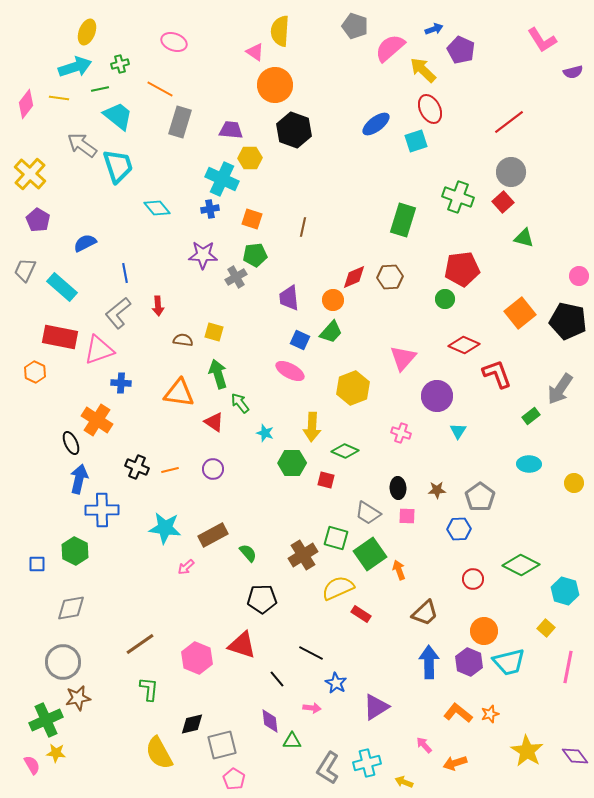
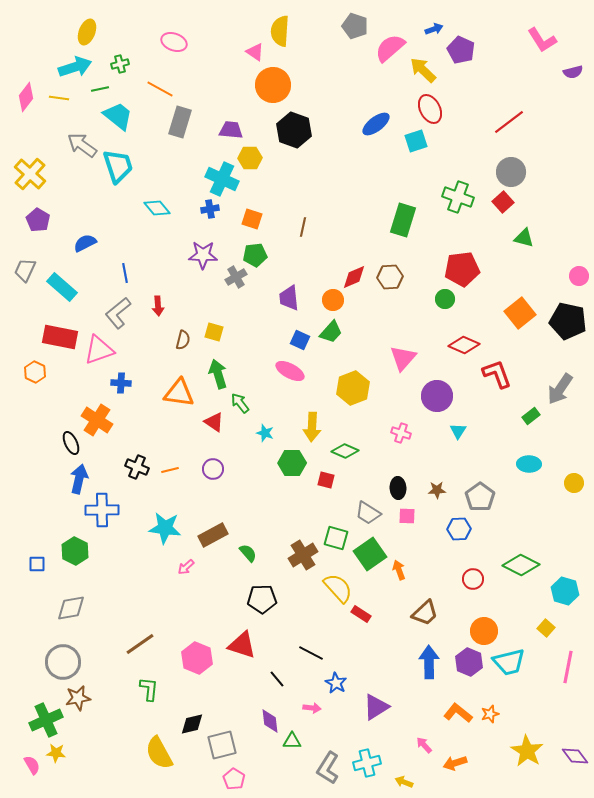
orange circle at (275, 85): moved 2 px left
pink diamond at (26, 104): moved 7 px up
brown semicircle at (183, 340): rotated 96 degrees clockwise
yellow semicircle at (338, 588): rotated 72 degrees clockwise
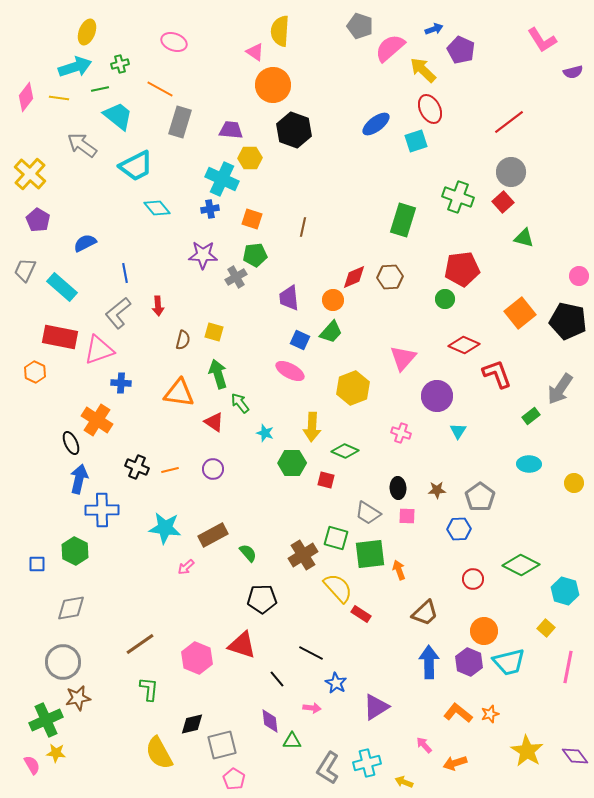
gray pentagon at (355, 26): moved 5 px right
cyan trapezoid at (118, 166): moved 18 px right; rotated 81 degrees clockwise
green square at (370, 554): rotated 28 degrees clockwise
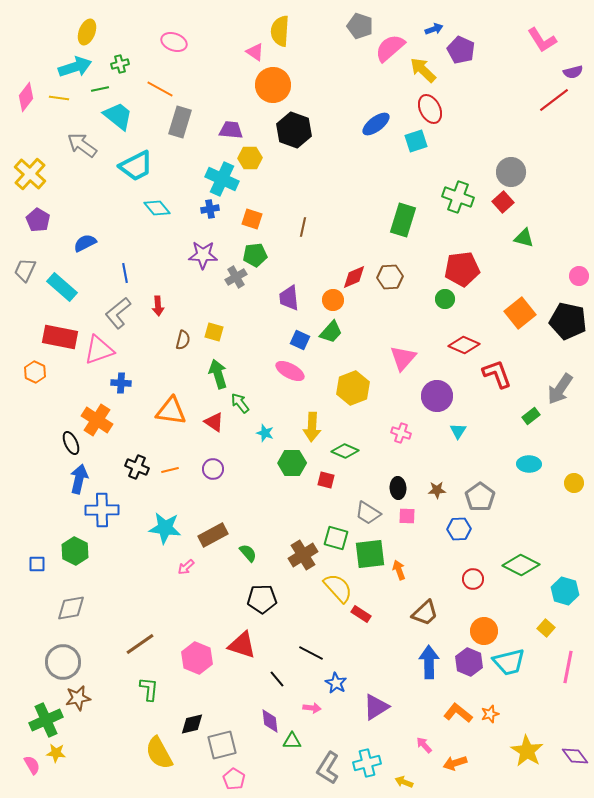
red line at (509, 122): moved 45 px right, 22 px up
orange triangle at (179, 393): moved 8 px left, 18 px down
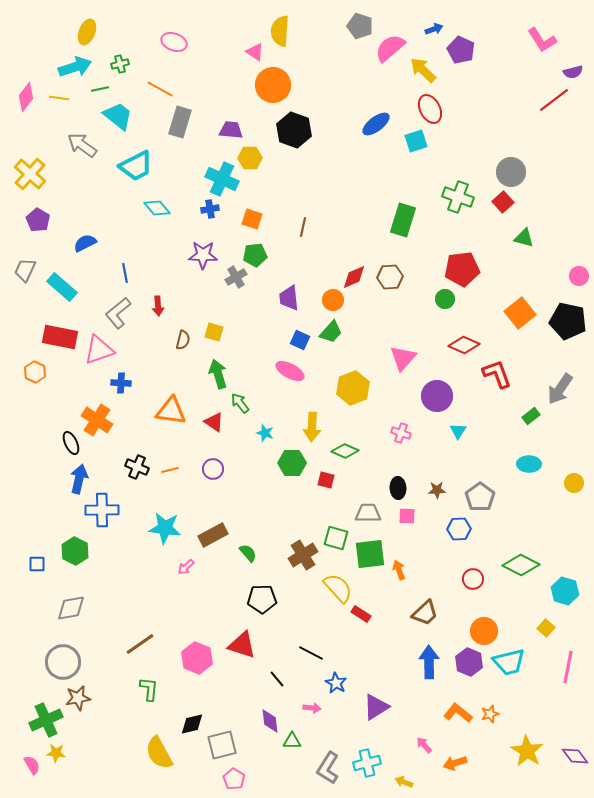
gray trapezoid at (368, 513): rotated 148 degrees clockwise
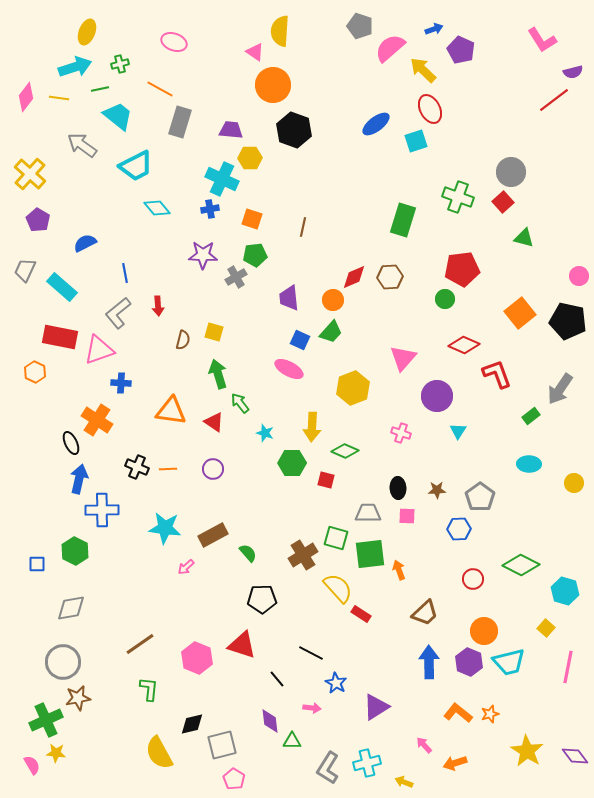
pink ellipse at (290, 371): moved 1 px left, 2 px up
orange line at (170, 470): moved 2 px left, 1 px up; rotated 12 degrees clockwise
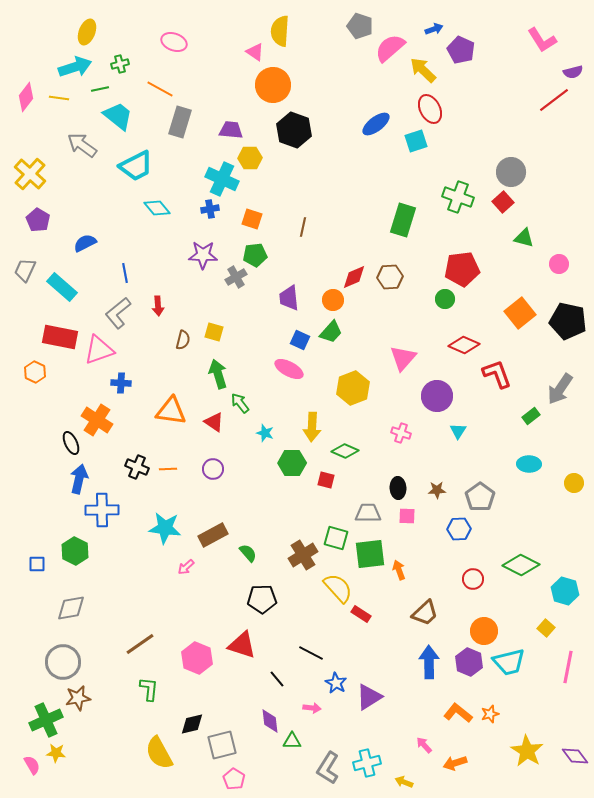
pink circle at (579, 276): moved 20 px left, 12 px up
purple triangle at (376, 707): moved 7 px left, 10 px up
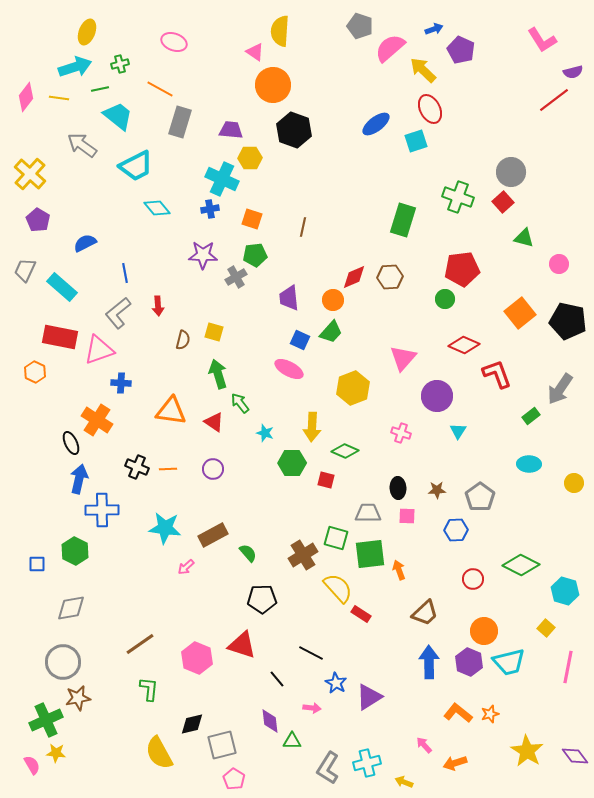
blue hexagon at (459, 529): moved 3 px left, 1 px down
